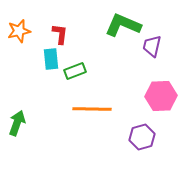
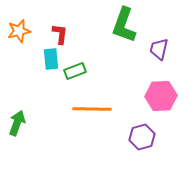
green L-shape: moved 1 px right; rotated 93 degrees counterclockwise
purple trapezoid: moved 7 px right, 3 px down
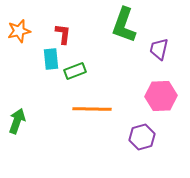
red L-shape: moved 3 px right
green arrow: moved 2 px up
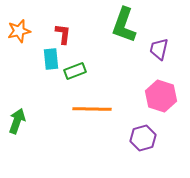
pink hexagon: rotated 20 degrees clockwise
purple hexagon: moved 1 px right, 1 px down
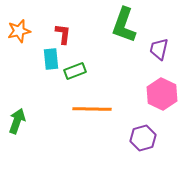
pink hexagon: moved 1 px right, 2 px up; rotated 8 degrees clockwise
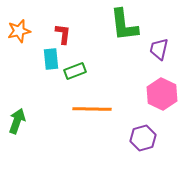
green L-shape: rotated 27 degrees counterclockwise
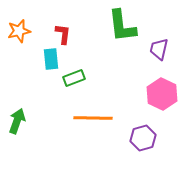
green L-shape: moved 2 px left, 1 px down
green rectangle: moved 1 px left, 7 px down
orange line: moved 1 px right, 9 px down
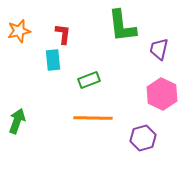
cyan rectangle: moved 2 px right, 1 px down
green rectangle: moved 15 px right, 2 px down
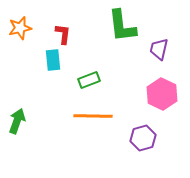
orange star: moved 1 px right, 3 px up
orange line: moved 2 px up
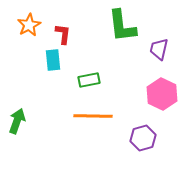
orange star: moved 9 px right, 3 px up; rotated 15 degrees counterclockwise
green rectangle: rotated 10 degrees clockwise
